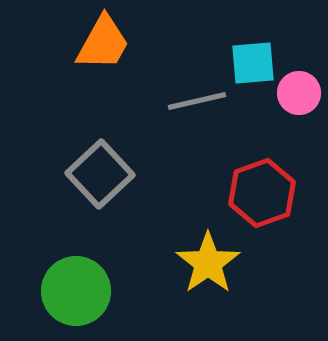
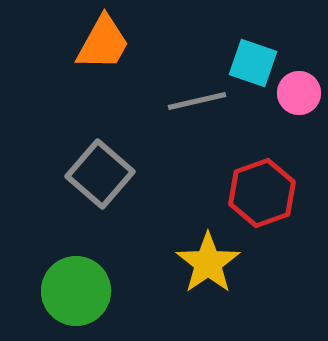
cyan square: rotated 24 degrees clockwise
gray square: rotated 6 degrees counterclockwise
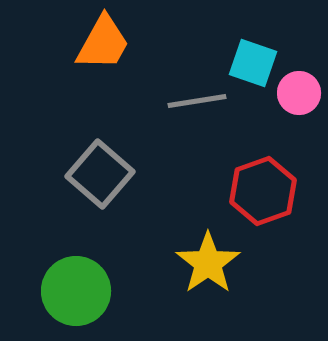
gray line: rotated 4 degrees clockwise
red hexagon: moved 1 px right, 2 px up
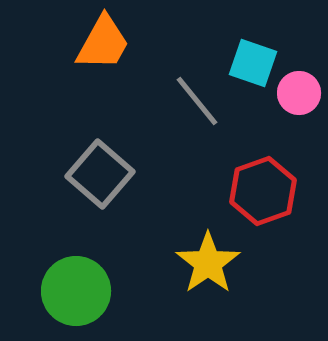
gray line: rotated 60 degrees clockwise
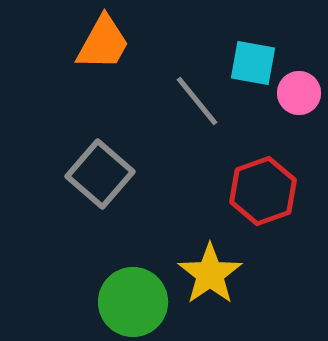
cyan square: rotated 9 degrees counterclockwise
yellow star: moved 2 px right, 11 px down
green circle: moved 57 px right, 11 px down
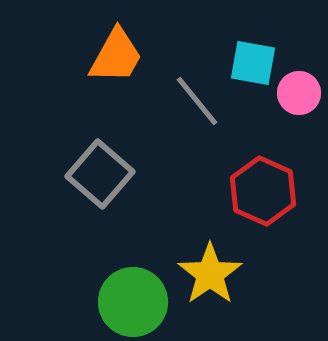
orange trapezoid: moved 13 px right, 13 px down
red hexagon: rotated 16 degrees counterclockwise
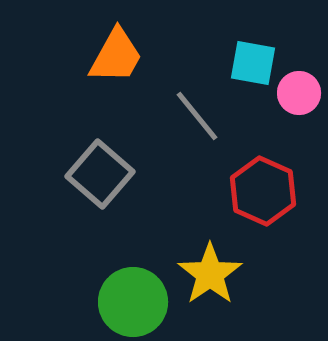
gray line: moved 15 px down
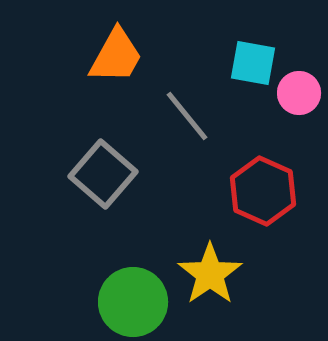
gray line: moved 10 px left
gray square: moved 3 px right
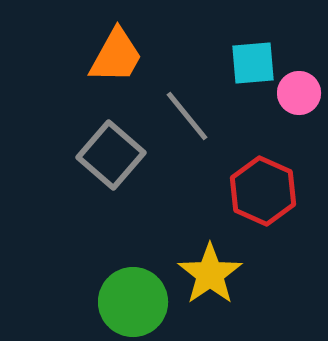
cyan square: rotated 15 degrees counterclockwise
gray square: moved 8 px right, 19 px up
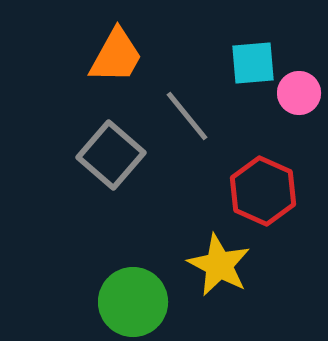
yellow star: moved 9 px right, 9 px up; rotated 10 degrees counterclockwise
